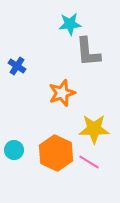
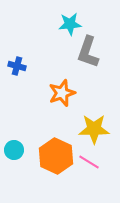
gray L-shape: rotated 24 degrees clockwise
blue cross: rotated 18 degrees counterclockwise
orange hexagon: moved 3 px down
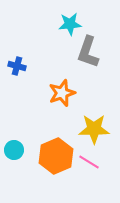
orange hexagon: rotated 12 degrees clockwise
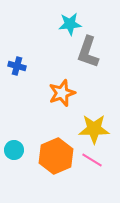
pink line: moved 3 px right, 2 px up
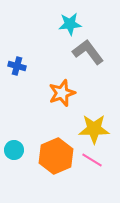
gray L-shape: rotated 124 degrees clockwise
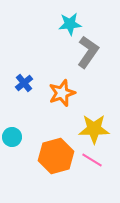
gray L-shape: rotated 72 degrees clockwise
blue cross: moved 7 px right, 17 px down; rotated 36 degrees clockwise
cyan circle: moved 2 px left, 13 px up
orange hexagon: rotated 8 degrees clockwise
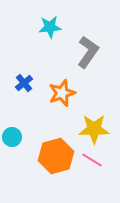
cyan star: moved 20 px left, 3 px down
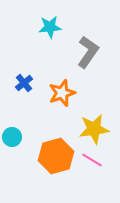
yellow star: rotated 8 degrees counterclockwise
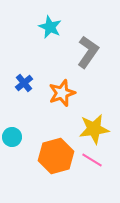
cyan star: rotated 30 degrees clockwise
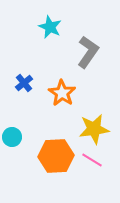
orange star: rotated 20 degrees counterclockwise
orange hexagon: rotated 12 degrees clockwise
